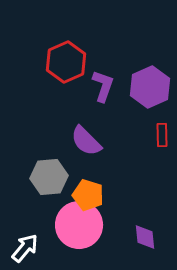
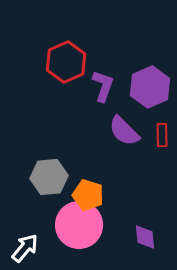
purple semicircle: moved 38 px right, 10 px up
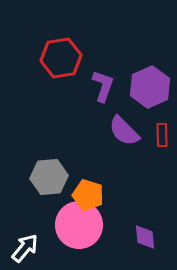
red hexagon: moved 5 px left, 4 px up; rotated 15 degrees clockwise
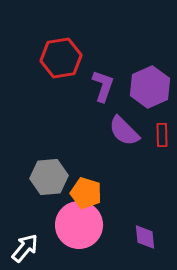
orange pentagon: moved 2 px left, 2 px up
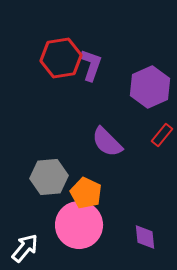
purple L-shape: moved 12 px left, 21 px up
purple semicircle: moved 17 px left, 11 px down
red rectangle: rotated 40 degrees clockwise
orange pentagon: rotated 8 degrees clockwise
